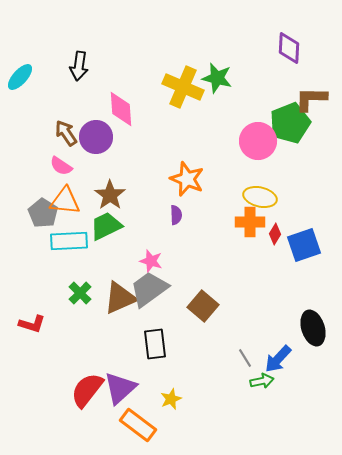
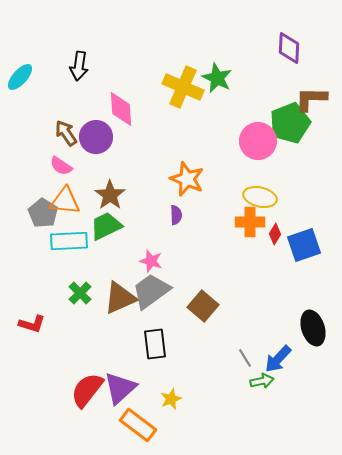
green star: rotated 12 degrees clockwise
gray trapezoid: moved 2 px right, 2 px down
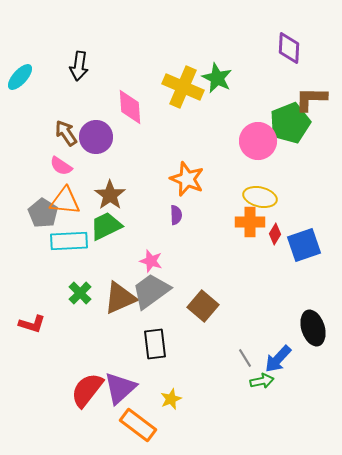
pink diamond: moved 9 px right, 2 px up
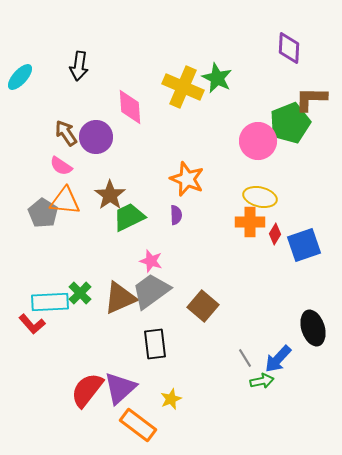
green trapezoid: moved 23 px right, 9 px up
cyan rectangle: moved 19 px left, 61 px down
red L-shape: rotated 32 degrees clockwise
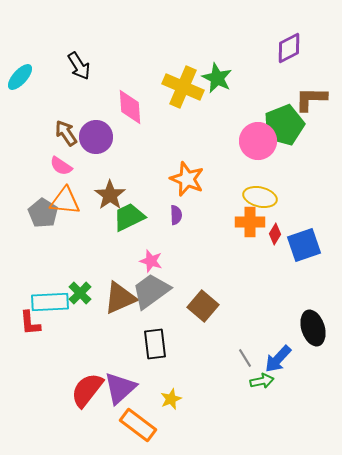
purple diamond: rotated 60 degrees clockwise
black arrow: rotated 40 degrees counterclockwise
green pentagon: moved 6 px left, 2 px down
red L-shape: moved 2 px left, 1 px up; rotated 36 degrees clockwise
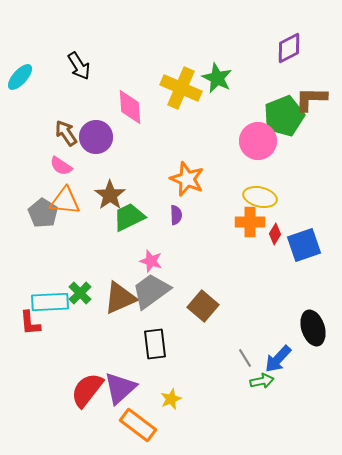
yellow cross: moved 2 px left, 1 px down
green pentagon: moved 9 px up
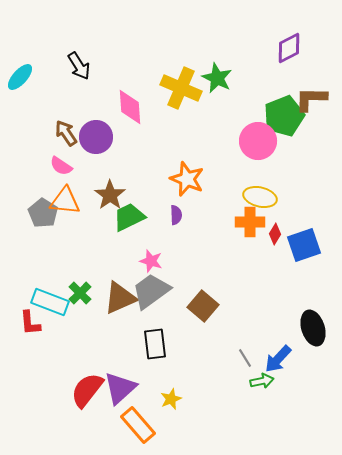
cyan rectangle: rotated 24 degrees clockwise
orange rectangle: rotated 12 degrees clockwise
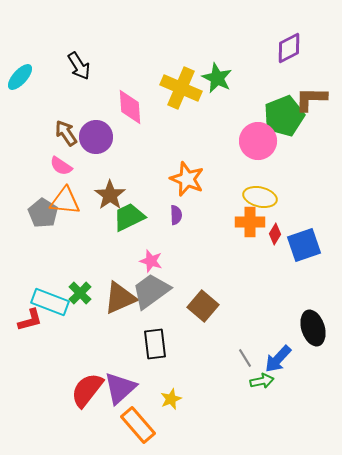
red L-shape: moved 3 px up; rotated 100 degrees counterclockwise
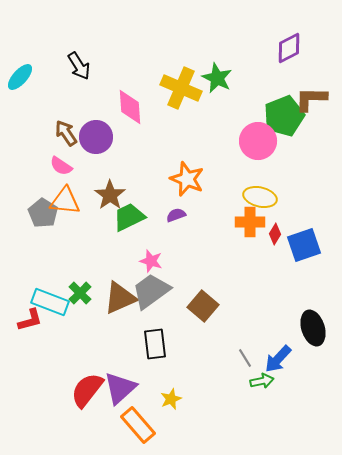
purple semicircle: rotated 108 degrees counterclockwise
